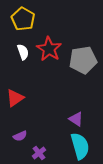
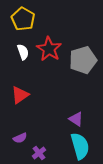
gray pentagon: rotated 8 degrees counterclockwise
red triangle: moved 5 px right, 3 px up
purple semicircle: moved 2 px down
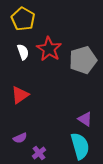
purple triangle: moved 9 px right
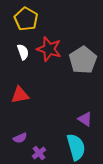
yellow pentagon: moved 3 px right
red star: rotated 15 degrees counterclockwise
gray pentagon: rotated 16 degrees counterclockwise
red triangle: rotated 24 degrees clockwise
cyan semicircle: moved 4 px left, 1 px down
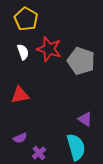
gray pentagon: moved 2 px left, 1 px down; rotated 20 degrees counterclockwise
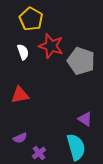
yellow pentagon: moved 5 px right
red star: moved 2 px right, 3 px up
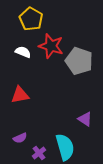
white semicircle: rotated 49 degrees counterclockwise
gray pentagon: moved 2 px left
cyan semicircle: moved 11 px left
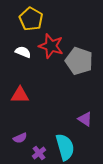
red triangle: rotated 12 degrees clockwise
